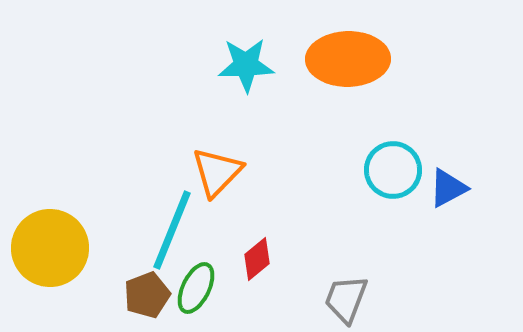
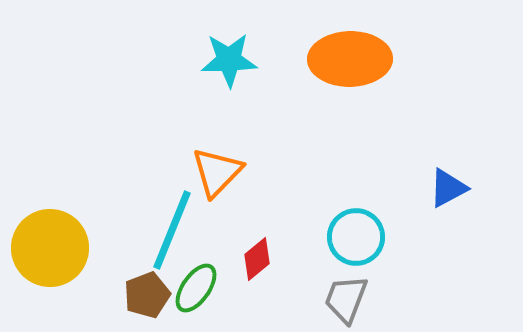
orange ellipse: moved 2 px right
cyan star: moved 17 px left, 5 px up
cyan circle: moved 37 px left, 67 px down
green ellipse: rotated 9 degrees clockwise
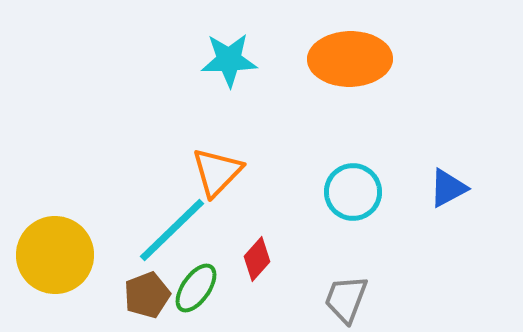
cyan line: rotated 24 degrees clockwise
cyan circle: moved 3 px left, 45 px up
yellow circle: moved 5 px right, 7 px down
red diamond: rotated 9 degrees counterclockwise
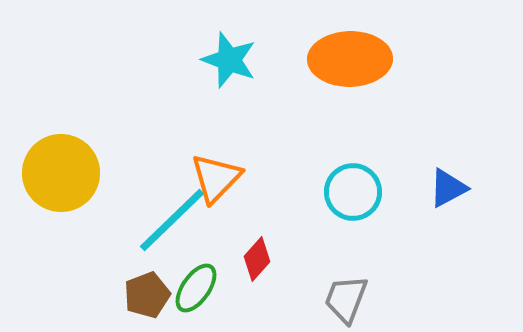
cyan star: rotated 22 degrees clockwise
orange triangle: moved 1 px left, 6 px down
cyan line: moved 10 px up
yellow circle: moved 6 px right, 82 px up
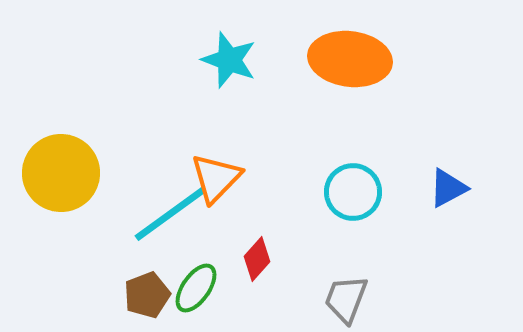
orange ellipse: rotated 8 degrees clockwise
cyan line: moved 2 px left, 6 px up; rotated 8 degrees clockwise
